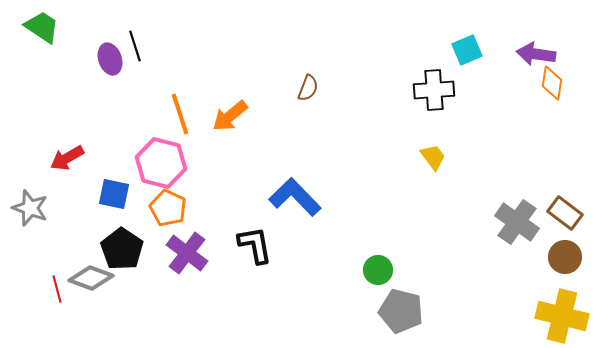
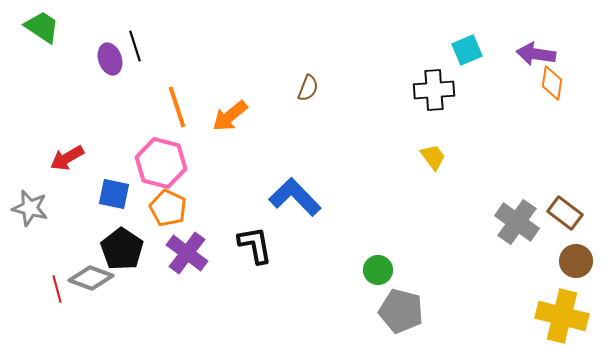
orange line: moved 3 px left, 7 px up
gray star: rotated 6 degrees counterclockwise
brown circle: moved 11 px right, 4 px down
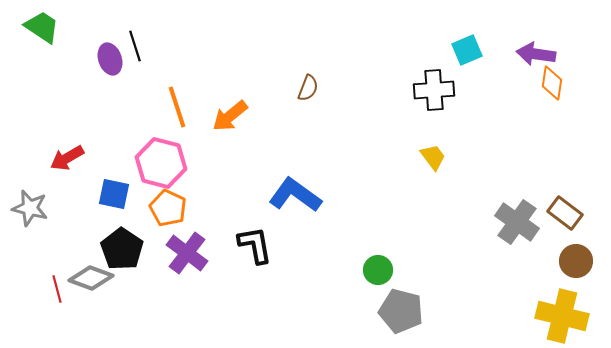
blue L-shape: moved 2 px up; rotated 10 degrees counterclockwise
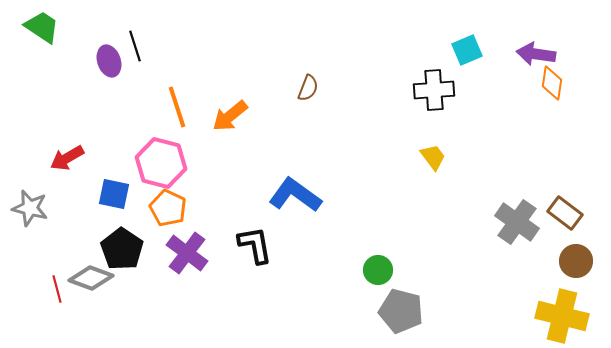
purple ellipse: moved 1 px left, 2 px down
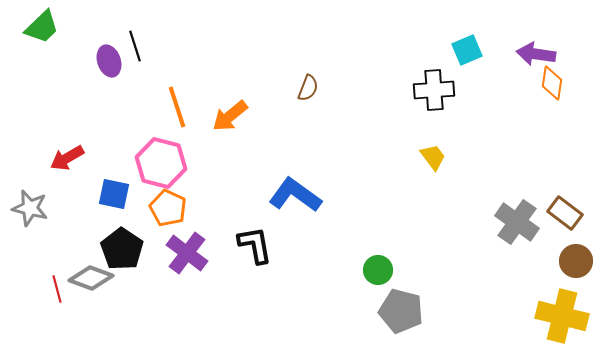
green trapezoid: rotated 102 degrees clockwise
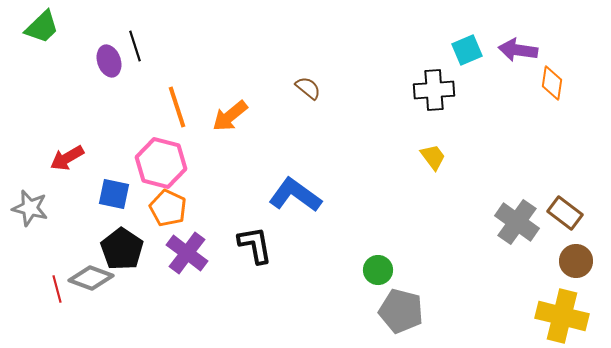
purple arrow: moved 18 px left, 4 px up
brown semicircle: rotated 72 degrees counterclockwise
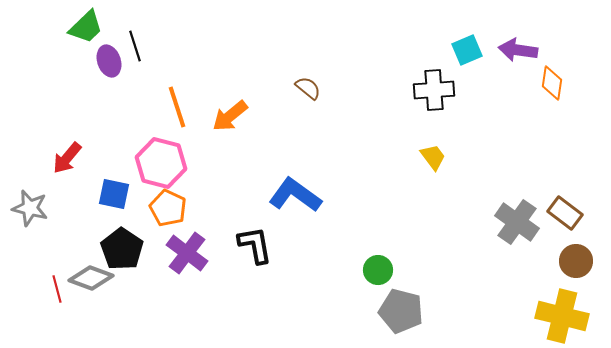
green trapezoid: moved 44 px right
red arrow: rotated 20 degrees counterclockwise
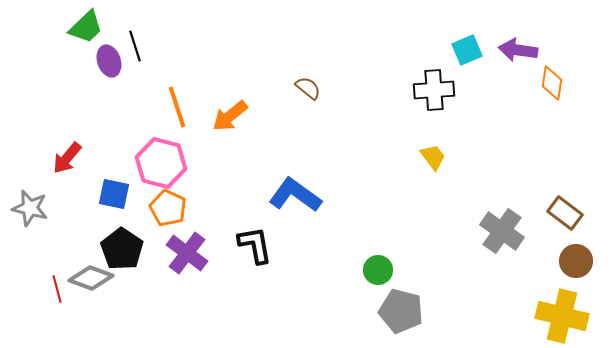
gray cross: moved 15 px left, 9 px down
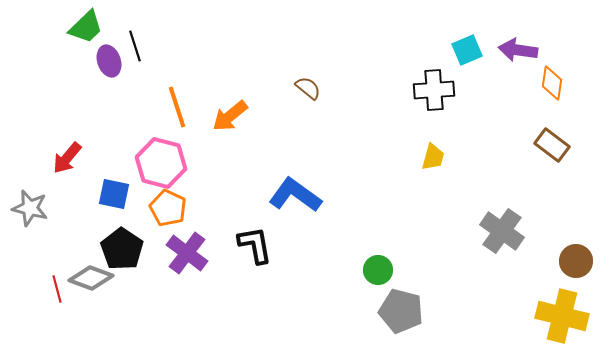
yellow trapezoid: rotated 52 degrees clockwise
brown rectangle: moved 13 px left, 68 px up
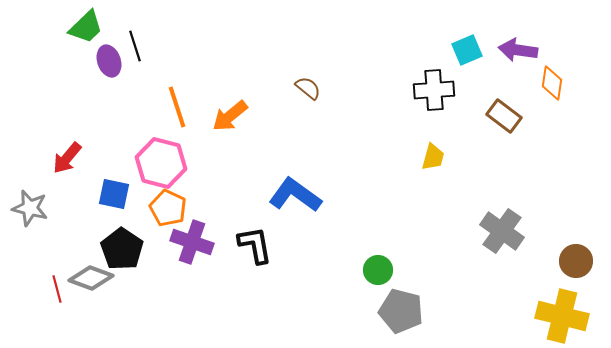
brown rectangle: moved 48 px left, 29 px up
purple cross: moved 5 px right, 11 px up; rotated 18 degrees counterclockwise
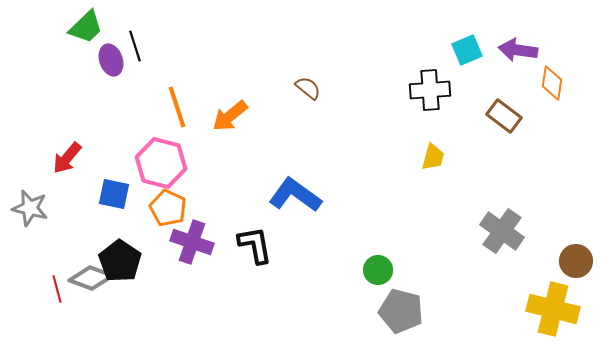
purple ellipse: moved 2 px right, 1 px up
black cross: moved 4 px left
black pentagon: moved 2 px left, 12 px down
yellow cross: moved 9 px left, 7 px up
